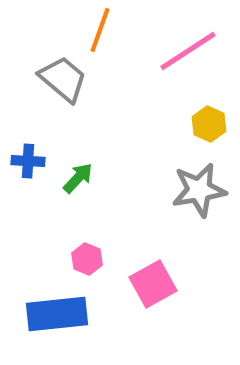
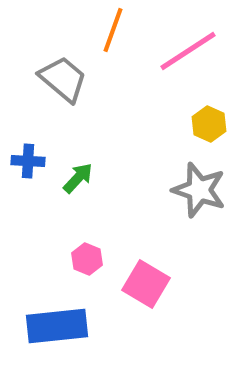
orange line: moved 13 px right
gray star: rotated 28 degrees clockwise
pink square: moved 7 px left; rotated 30 degrees counterclockwise
blue rectangle: moved 12 px down
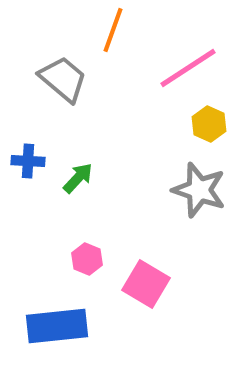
pink line: moved 17 px down
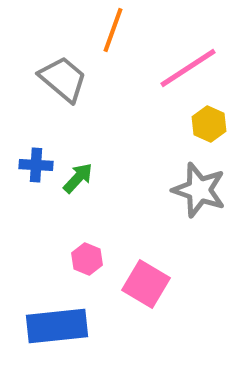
blue cross: moved 8 px right, 4 px down
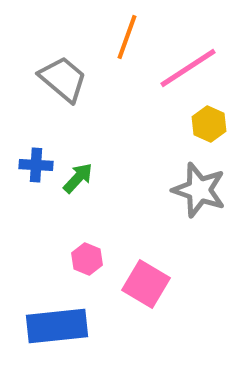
orange line: moved 14 px right, 7 px down
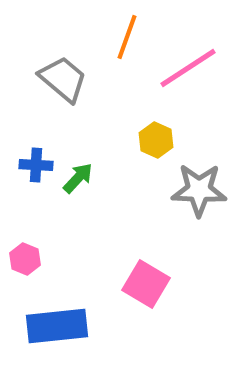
yellow hexagon: moved 53 px left, 16 px down
gray star: rotated 16 degrees counterclockwise
pink hexagon: moved 62 px left
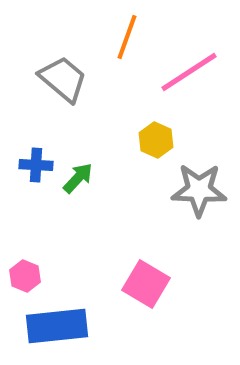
pink line: moved 1 px right, 4 px down
pink hexagon: moved 17 px down
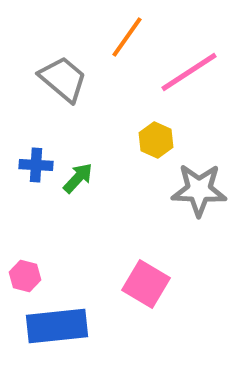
orange line: rotated 15 degrees clockwise
pink hexagon: rotated 8 degrees counterclockwise
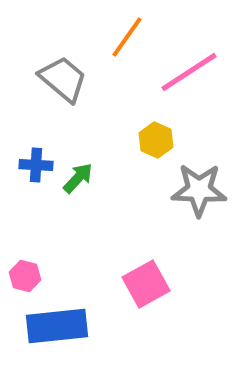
pink square: rotated 30 degrees clockwise
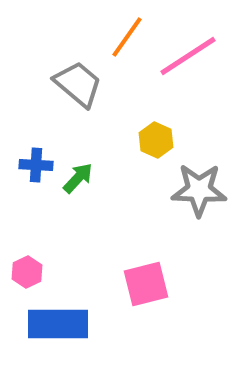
pink line: moved 1 px left, 16 px up
gray trapezoid: moved 15 px right, 5 px down
pink hexagon: moved 2 px right, 4 px up; rotated 20 degrees clockwise
pink square: rotated 15 degrees clockwise
blue rectangle: moved 1 px right, 2 px up; rotated 6 degrees clockwise
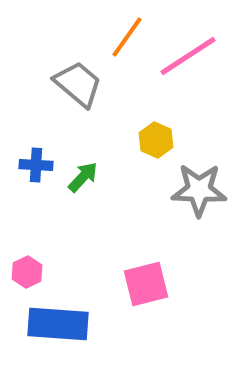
green arrow: moved 5 px right, 1 px up
blue rectangle: rotated 4 degrees clockwise
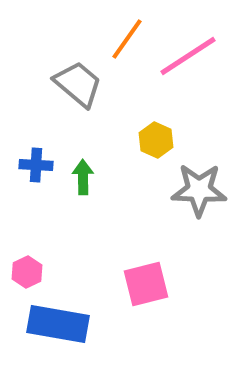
orange line: moved 2 px down
green arrow: rotated 44 degrees counterclockwise
blue rectangle: rotated 6 degrees clockwise
